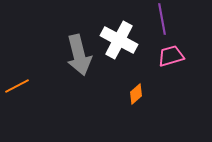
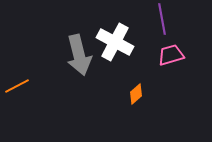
white cross: moved 4 px left, 2 px down
pink trapezoid: moved 1 px up
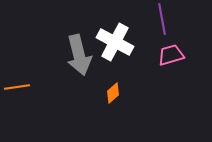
orange line: moved 1 px down; rotated 20 degrees clockwise
orange diamond: moved 23 px left, 1 px up
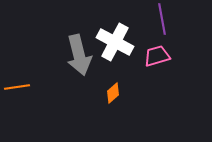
pink trapezoid: moved 14 px left, 1 px down
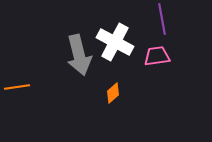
pink trapezoid: rotated 8 degrees clockwise
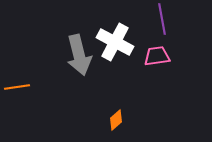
orange diamond: moved 3 px right, 27 px down
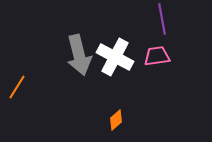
white cross: moved 15 px down
orange line: rotated 50 degrees counterclockwise
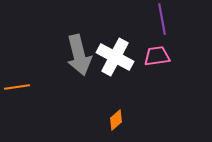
orange line: rotated 50 degrees clockwise
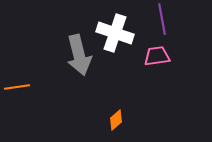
white cross: moved 24 px up; rotated 9 degrees counterclockwise
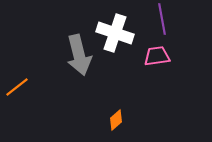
orange line: rotated 30 degrees counterclockwise
